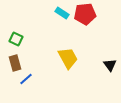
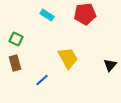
cyan rectangle: moved 15 px left, 2 px down
black triangle: rotated 16 degrees clockwise
blue line: moved 16 px right, 1 px down
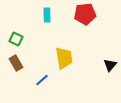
cyan rectangle: rotated 56 degrees clockwise
yellow trapezoid: moved 4 px left; rotated 20 degrees clockwise
brown rectangle: moved 1 px right; rotated 14 degrees counterclockwise
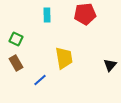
blue line: moved 2 px left
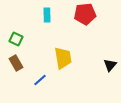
yellow trapezoid: moved 1 px left
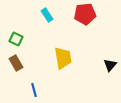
cyan rectangle: rotated 32 degrees counterclockwise
blue line: moved 6 px left, 10 px down; rotated 64 degrees counterclockwise
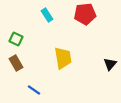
black triangle: moved 1 px up
blue line: rotated 40 degrees counterclockwise
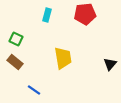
cyan rectangle: rotated 48 degrees clockwise
brown rectangle: moved 1 px left, 1 px up; rotated 21 degrees counterclockwise
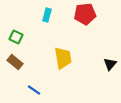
green square: moved 2 px up
